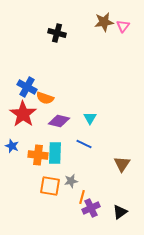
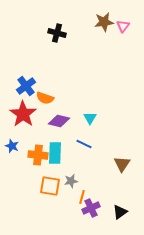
blue cross: moved 1 px left, 1 px up; rotated 24 degrees clockwise
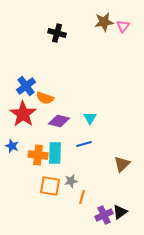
blue line: rotated 42 degrees counterclockwise
brown triangle: rotated 12 degrees clockwise
purple cross: moved 13 px right, 7 px down
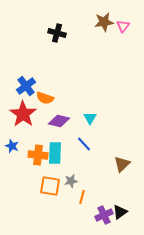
blue line: rotated 63 degrees clockwise
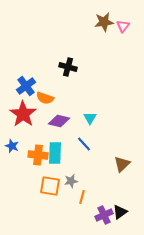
black cross: moved 11 px right, 34 px down
